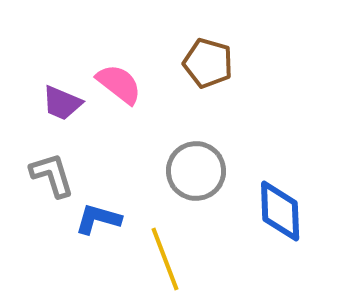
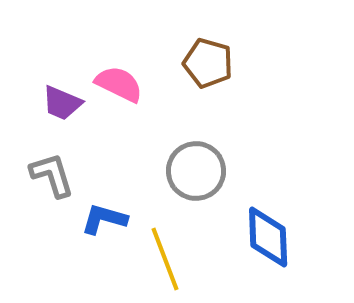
pink semicircle: rotated 12 degrees counterclockwise
blue diamond: moved 12 px left, 26 px down
blue L-shape: moved 6 px right
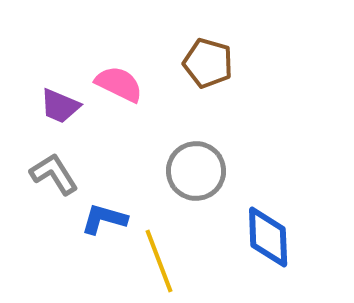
purple trapezoid: moved 2 px left, 3 px down
gray L-shape: moved 2 px right, 1 px up; rotated 15 degrees counterclockwise
yellow line: moved 6 px left, 2 px down
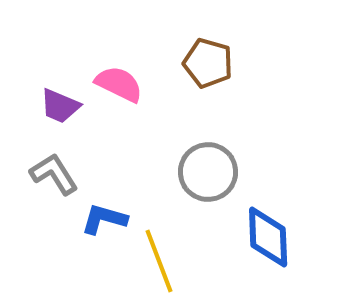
gray circle: moved 12 px right, 1 px down
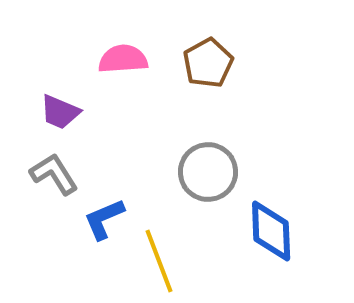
brown pentagon: rotated 27 degrees clockwise
pink semicircle: moved 4 px right, 25 px up; rotated 30 degrees counterclockwise
purple trapezoid: moved 6 px down
blue L-shape: rotated 39 degrees counterclockwise
blue diamond: moved 3 px right, 6 px up
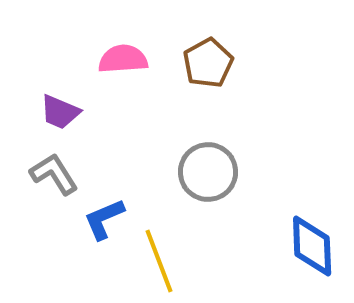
blue diamond: moved 41 px right, 15 px down
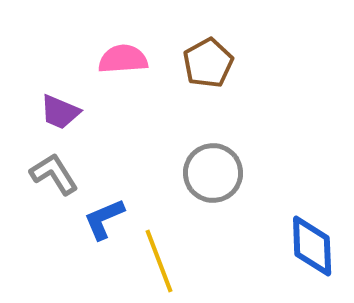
gray circle: moved 5 px right, 1 px down
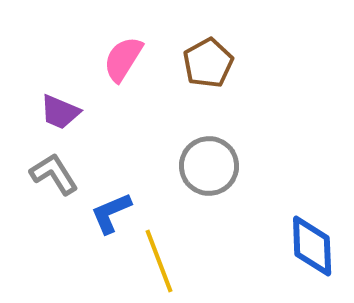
pink semicircle: rotated 54 degrees counterclockwise
gray circle: moved 4 px left, 7 px up
blue L-shape: moved 7 px right, 6 px up
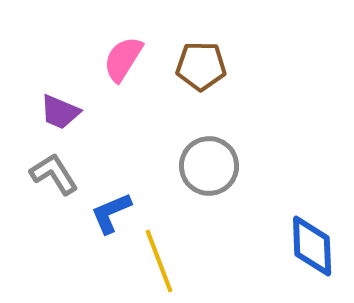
brown pentagon: moved 7 px left, 3 px down; rotated 30 degrees clockwise
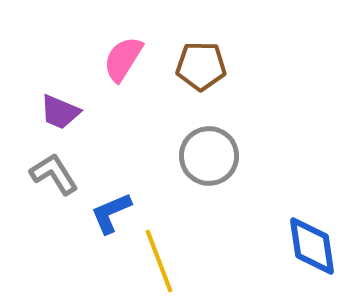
gray circle: moved 10 px up
blue diamond: rotated 6 degrees counterclockwise
